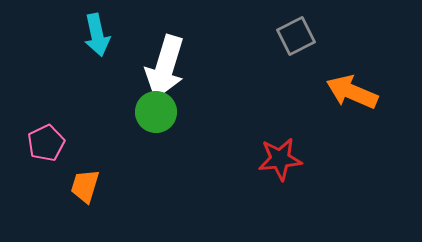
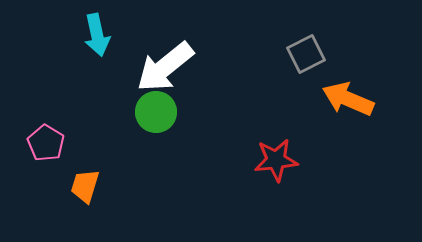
gray square: moved 10 px right, 18 px down
white arrow: rotated 34 degrees clockwise
orange arrow: moved 4 px left, 7 px down
pink pentagon: rotated 15 degrees counterclockwise
red star: moved 4 px left, 1 px down
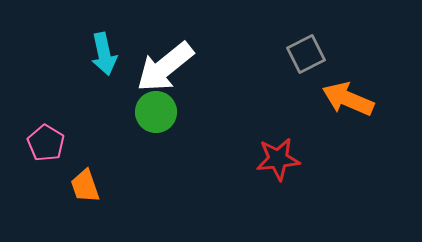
cyan arrow: moved 7 px right, 19 px down
red star: moved 2 px right, 1 px up
orange trapezoid: rotated 36 degrees counterclockwise
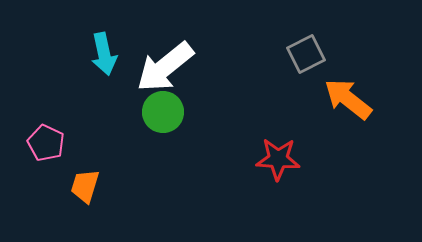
orange arrow: rotated 15 degrees clockwise
green circle: moved 7 px right
pink pentagon: rotated 6 degrees counterclockwise
red star: rotated 9 degrees clockwise
orange trapezoid: rotated 36 degrees clockwise
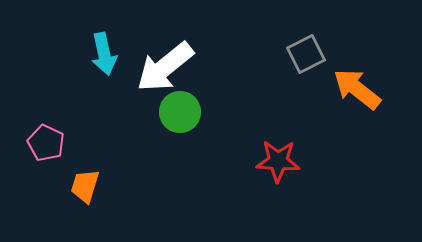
orange arrow: moved 9 px right, 10 px up
green circle: moved 17 px right
red star: moved 2 px down
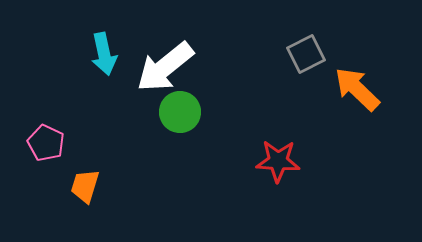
orange arrow: rotated 6 degrees clockwise
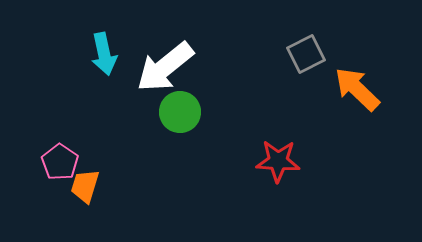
pink pentagon: moved 14 px right, 19 px down; rotated 9 degrees clockwise
